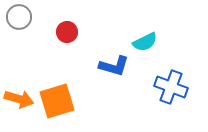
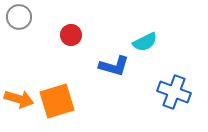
red circle: moved 4 px right, 3 px down
blue cross: moved 3 px right, 5 px down
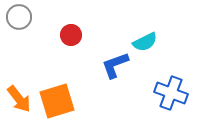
blue L-shape: moved 1 px right, 1 px up; rotated 144 degrees clockwise
blue cross: moved 3 px left, 1 px down
orange arrow: rotated 36 degrees clockwise
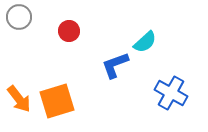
red circle: moved 2 px left, 4 px up
cyan semicircle: rotated 15 degrees counterclockwise
blue cross: rotated 8 degrees clockwise
